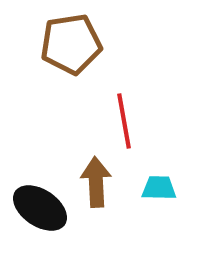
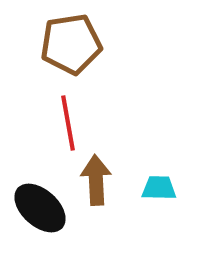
red line: moved 56 px left, 2 px down
brown arrow: moved 2 px up
black ellipse: rotated 8 degrees clockwise
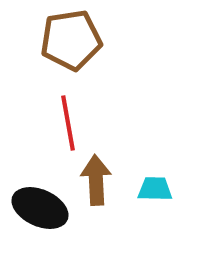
brown pentagon: moved 4 px up
cyan trapezoid: moved 4 px left, 1 px down
black ellipse: rotated 18 degrees counterclockwise
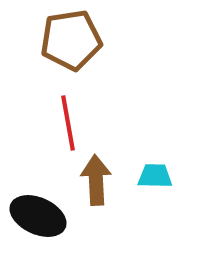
cyan trapezoid: moved 13 px up
black ellipse: moved 2 px left, 8 px down
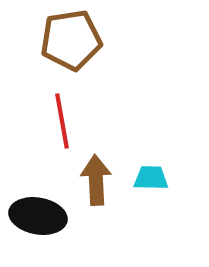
red line: moved 6 px left, 2 px up
cyan trapezoid: moved 4 px left, 2 px down
black ellipse: rotated 14 degrees counterclockwise
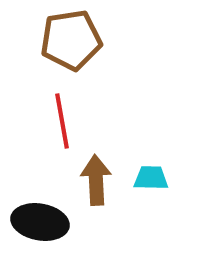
black ellipse: moved 2 px right, 6 px down
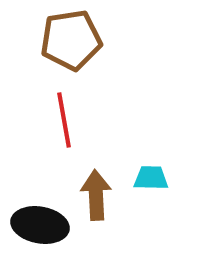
red line: moved 2 px right, 1 px up
brown arrow: moved 15 px down
black ellipse: moved 3 px down
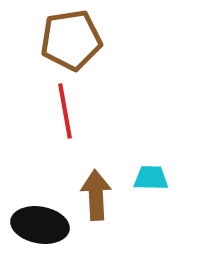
red line: moved 1 px right, 9 px up
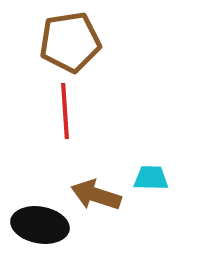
brown pentagon: moved 1 px left, 2 px down
red line: rotated 6 degrees clockwise
brown arrow: rotated 69 degrees counterclockwise
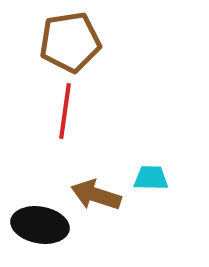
red line: rotated 12 degrees clockwise
